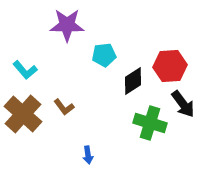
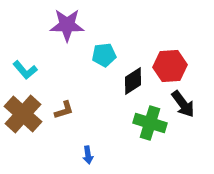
brown L-shape: moved 3 px down; rotated 70 degrees counterclockwise
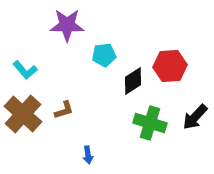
black arrow: moved 12 px right, 13 px down; rotated 80 degrees clockwise
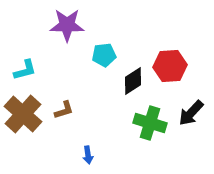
cyan L-shape: rotated 65 degrees counterclockwise
black arrow: moved 4 px left, 4 px up
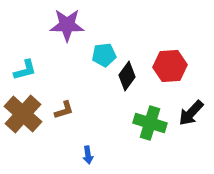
black diamond: moved 6 px left, 5 px up; rotated 20 degrees counterclockwise
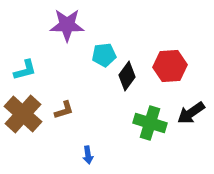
black arrow: rotated 12 degrees clockwise
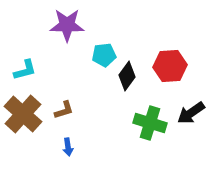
blue arrow: moved 20 px left, 8 px up
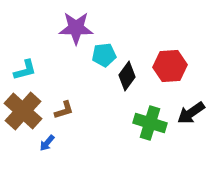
purple star: moved 9 px right, 3 px down
brown cross: moved 3 px up
blue arrow: moved 21 px left, 4 px up; rotated 48 degrees clockwise
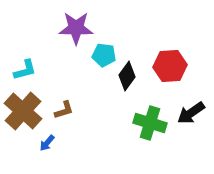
cyan pentagon: rotated 15 degrees clockwise
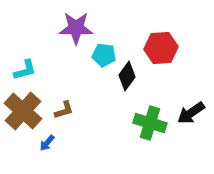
red hexagon: moved 9 px left, 18 px up
